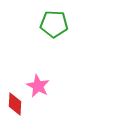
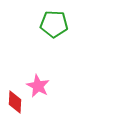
red diamond: moved 2 px up
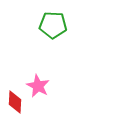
green pentagon: moved 1 px left, 1 px down
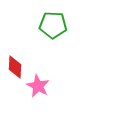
red diamond: moved 35 px up
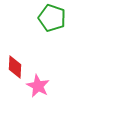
green pentagon: moved 1 px left, 7 px up; rotated 16 degrees clockwise
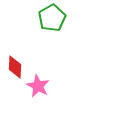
green pentagon: rotated 24 degrees clockwise
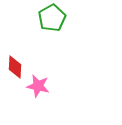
pink star: rotated 15 degrees counterclockwise
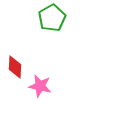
pink star: moved 2 px right
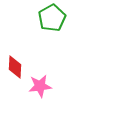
pink star: rotated 20 degrees counterclockwise
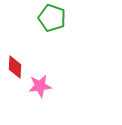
green pentagon: rotated 24 degrees counterclockwise
